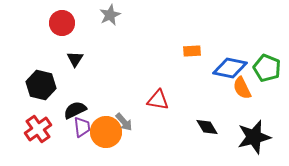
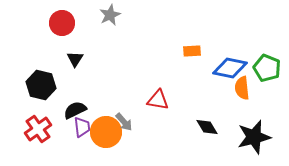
orange semicircle: rotated 20 degrees clockwise
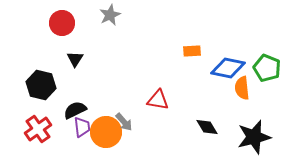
blue diamond: moved 2 px left
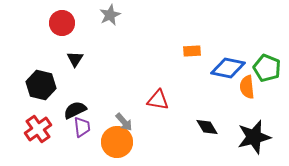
orange semicircle: moved 5 px right, 1 px up
orange circle: moved 11 px right, 10 px down
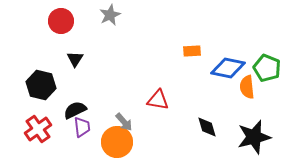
red circle: moved 1 px left, 2 px up
black diamond: rotated 15 degrees clockwise
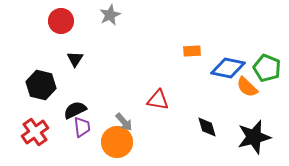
orange semicircle: rotated 40 degrees counterclockwise
red cross: moved 3 px left, 3 px down
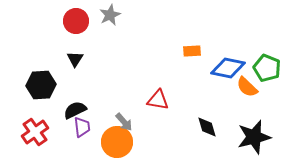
red circle: moved 15 px right
black hexagon: rotated 16 degrees counterclockwise
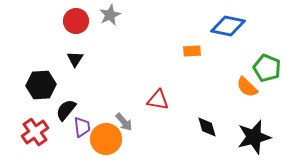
blue diamond: moved 42 px up
black semicircle: moved 9 px left; rotated 25 degrees counterclockwise
orange circle: moved 11 px left, 3 px up
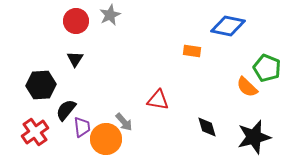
orange rectangle: rotated 12 degrees clockwise
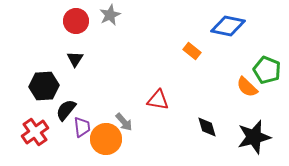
orange rectangle: rotated 30 degrees clockwise
green pentagon: moved 2 px down
black hexagon: moved 3 px right, 1 px down
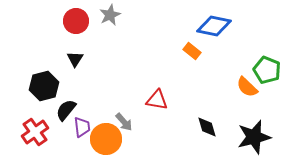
blue diamond: moved 14 px left
black hexagon: rotated 12 degrees counterclockwise
red triangle: moved 1 px left
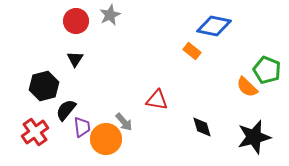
black diamond: moved 5 px left
